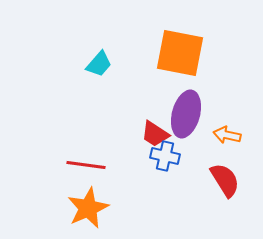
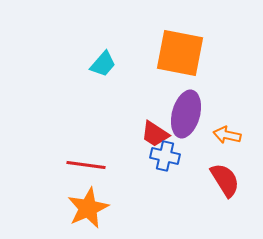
cyan trapezoid: moved 4 px right
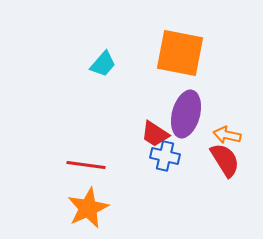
red semicircle: moved 20 px up
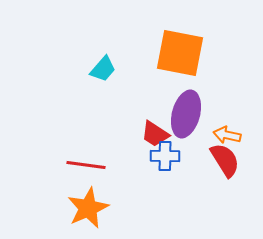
cyan trapezoid: moved 5 px down
blue cross: rotated 12 degrees counterclockwise
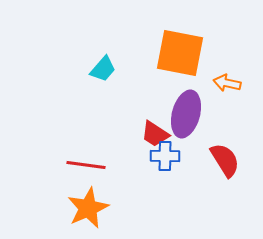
orange arrow: moved 52 px up
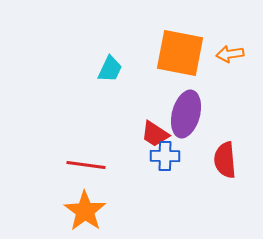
cyan trapezoid: moved 7 px right; rotated 16 degrees counterclockwise
orange arrow: moved 3 px right, 29 px up; rotated 20 degrees counterclockwise
red semicircle: rotated 153 degrees counterclockwise
orange star: moved 3 px left, 3 px down; rotated 12 degrees counterclockwise
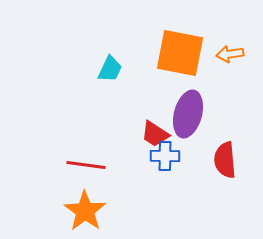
purple ellipse: moved 2 px right
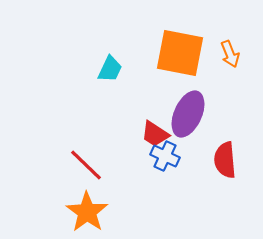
orange arrow: rotated 104 degrees counterclockwise
purple ellipse: rotated 9 degrees clockwise
blue cross: rotated 24 degrees clockwise
red line: rotated 36 degrees clockwise
orange star: moved 2 px right, 1 px down
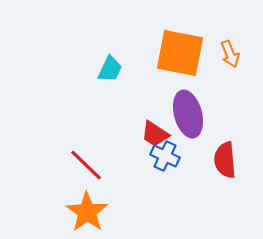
purple ellipse: rotated 39 degrees counterclockwise
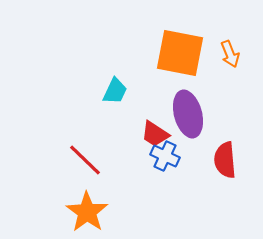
cyan trapezoid: moved 5 px right, 22 px down
red line: moved 1 px left, 5 px up
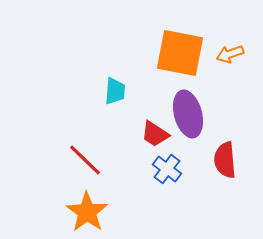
orange arrow: rotated 92 degrees clockwise
cyan trapezoid: rotated 20 degrees counterclockwise
blue cross: moved 2 px right, 13 px down; rotated 12 degrees clockwise
